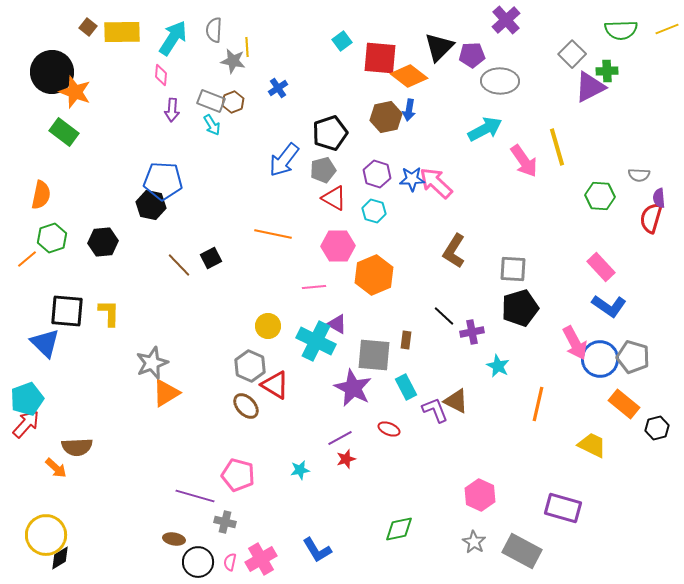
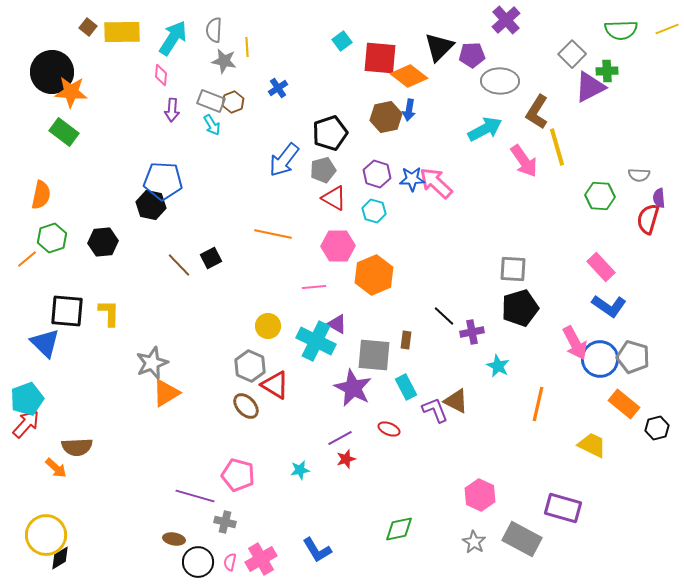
gray star at (233, 61): moved 9 px left
orange star at (75, 92): moved 4 px left; rotated 16 degrees counterclockwise
red semicircle at (651, 218): moved 3 px left, 1 px down
brown L-shape at (454, 251): moved 83 px right, 139 px up
gray rectangle at (522, 551): moved 12 px up
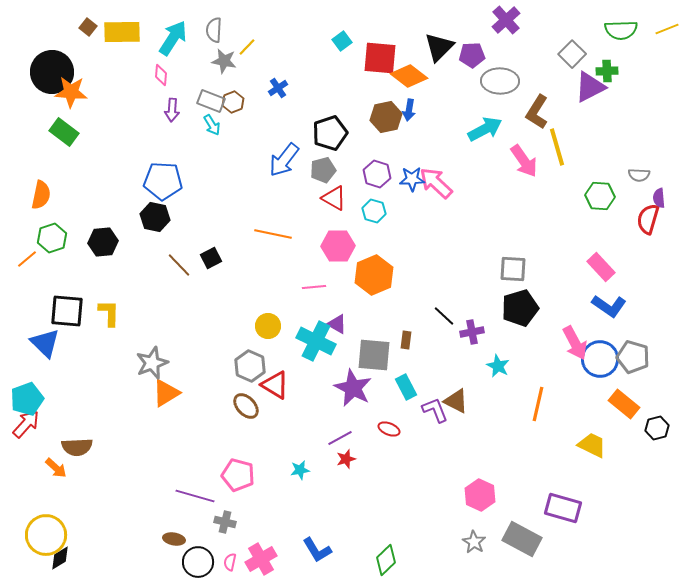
yellow line at (247, 47): rotated 48 degrees clockwise
black hexagon at (151, 205): moved 4 px right, 12 px down
green diamond at (399, 529): moved 13 px left, 31 px down; rotated 32 degrees counterclockwise
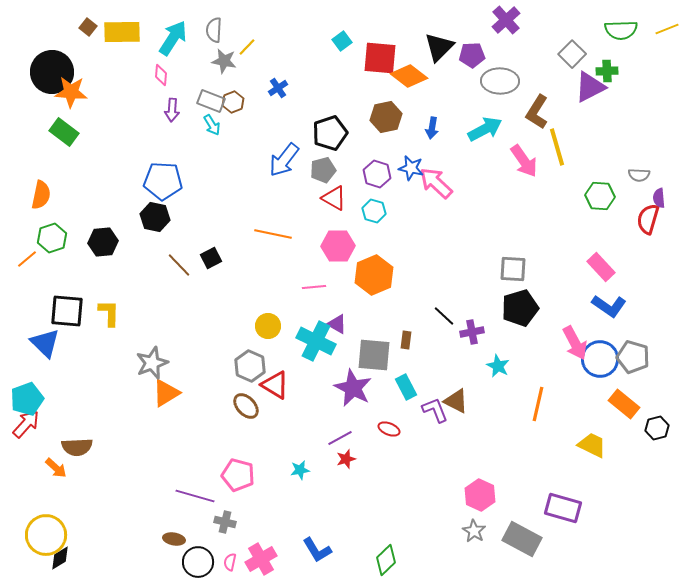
blue arrow at (409, 110): moved 23 px right, 18 px down
blue star at (412, 179): moved 1 px left, 11 px up; rotated 15 degrees clockwise
gray star at (474, 542): moved 11 px up
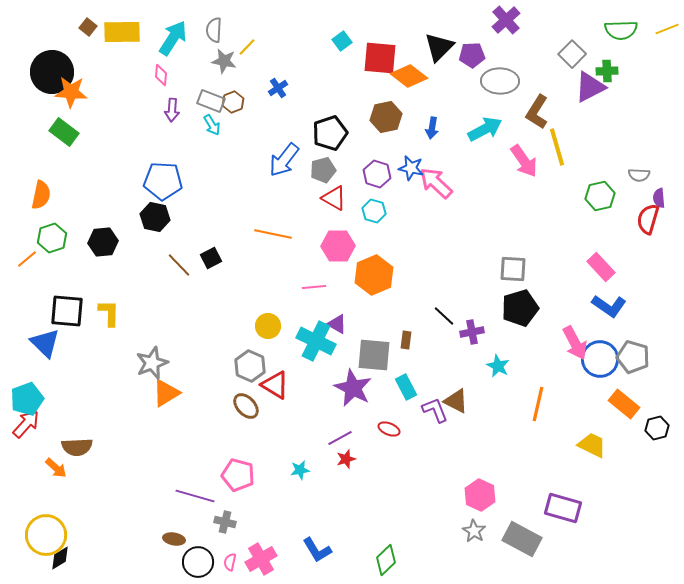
green hexagon at (600, 196): rotated 16 degrees counterclockwise
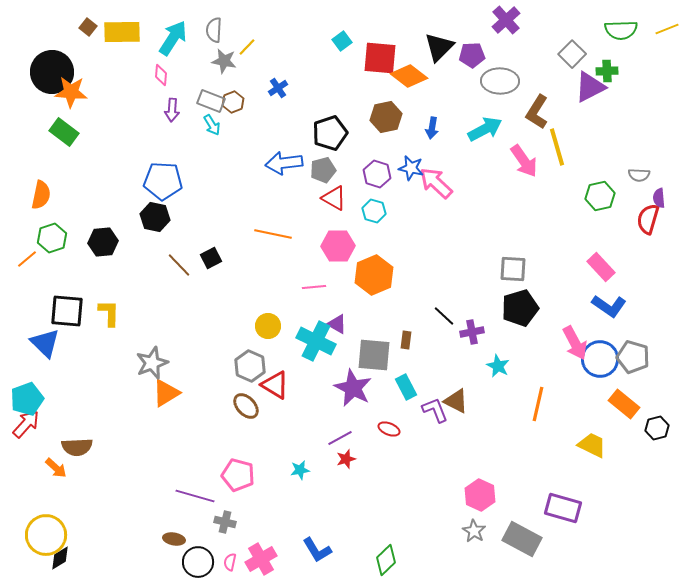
blue arrow at (284, 160): moved 3 px down; rotated 45 degrees clockwise
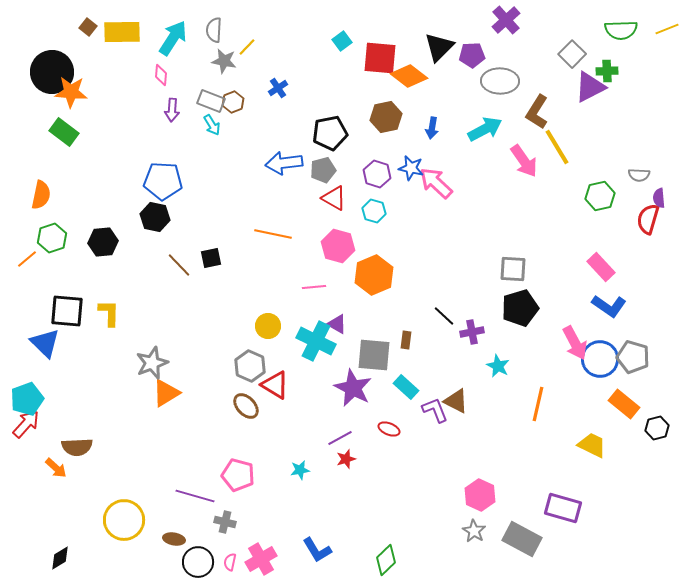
black pentagon at (330, 133): rotated 8 degrees clockwise
yellow line at (557, 147): rotated 15 degrees counterclockwise
pink hexagon at (338, 246): rotated 16 degrees clockwise
black square at (211, 258): rotated 15 degrees clockwise
cyan rectangle at (406, 387): rotated 20 degrees counterclockwise
yellow circle at (46, 535): moved 78 px right, 15 px up
